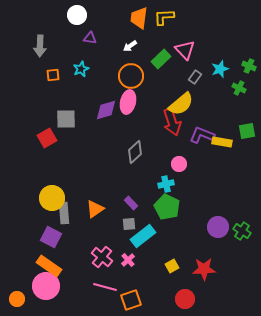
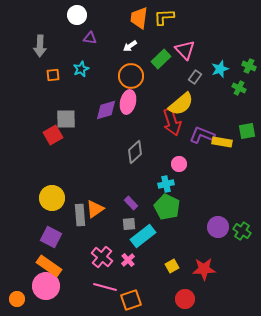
red square at (47, 138): moved 6 px right, 3 px up
gray rectangle at (64, 213): moved 16 px right, 2 px down
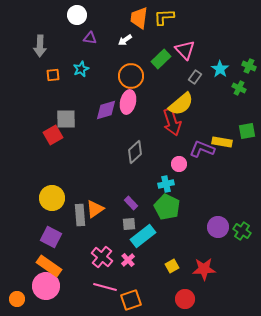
white arrow at (130, 46): moved 5 px left, 6 px up
cyan star at (220, 69): rotated 18 degrees counterclockwise
purple L-shape at (202, 135): moved 14 px down
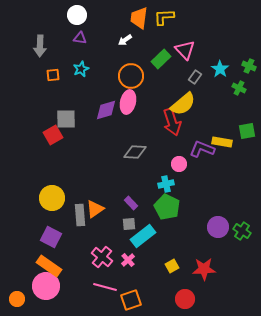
purple triangle at (90, 38): moved 10 px left
yellow semicircle at (181, 104): moved 2 px right
gray diamond at (135, 152): rotated 45 degrees clockwise
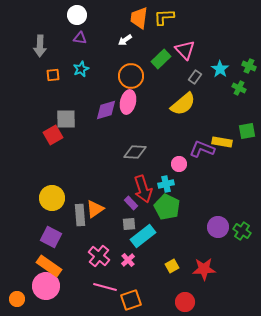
red arrow at (172, 122): moved 29 px left, 67 px down
pink cross at (102, 257): moved 3 px left, 1 px up
red circle at (185, 299): moved 3 px down
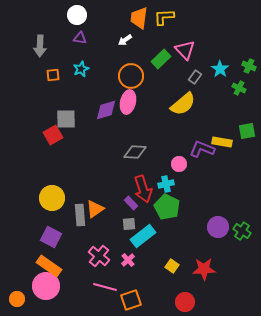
yellow square at (172, 266): rotated 24 degrees counterclockwise
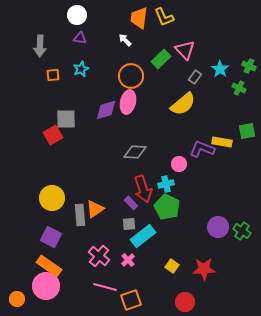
yellow L-shape at (164, 17): rotated 110 degrees counterclockwise
white arrow at (125, 40): rotated 80 degrees clockwise
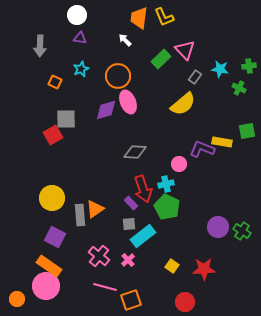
green cross at (249, 66): rotated 32 degrees counterclockwise
cyan star at (220, 69): rotated 24 degrees counterclockwise
orange square at (53, 75): moved 2 px right, 7 px down; rotated 32 degrees clockwise
orange circle at (131, 76): moved 13 px left
pink ellipse at (128, 102): rotated 35 degrees counterclockwise
purple square at (51, 237): moved 4 px right
